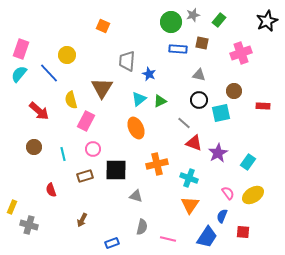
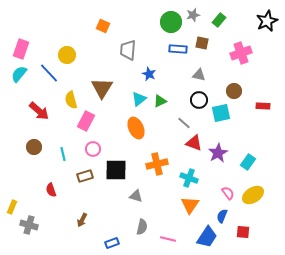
gray trapezoid at (127, 61): moved 1 px right, 11 px up
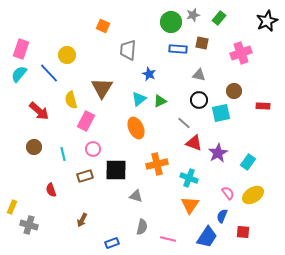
green rectangle at (219, 20): moved 2 px up
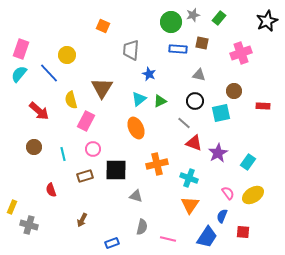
gray trapezoid at (128, 50): moved 3 px right
black circle at (199, 100): moved 4 px left, 1 px down
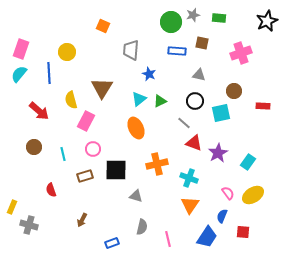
green rectangle at (219, 18): rotated 56 degrees clockwise
blue rectangle at (178, 49): moved 1 px left, 2 px down
yellow circle at (67, 55): moved 3 px up
blue line at (49, 73): rotated 40 degrees clockwise
pink line at (168, 239): rotated 63 degrees clockwise
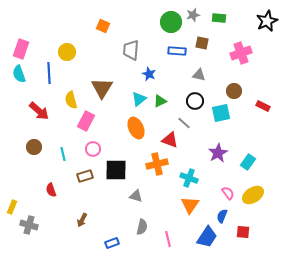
cyan semicircle at (19, 74): rotated 60 degrees counterclockwise
red rectangle at (263, 106): rotated 24 degrees clockwise
red triangle at (194, 143): moved 24 px left, 3 px up
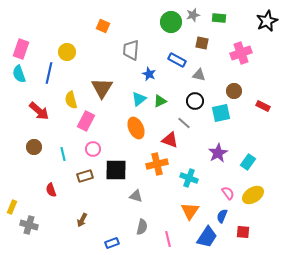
blue rectangle at (177, 51): moved 9 px down; rotated 24 degrees clockwise
blue line at (49, 73): rotated 15 degrees clockwise
orange triangle at (190, 205): moved 6 px down
